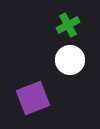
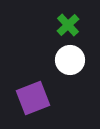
green cross: rotated 15 degrees counterclockwise
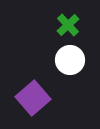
purple square: rotated 20 degrees counterclockwise
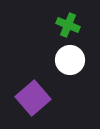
green cross: rotated 25 degrees counterclockwise
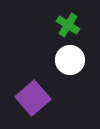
green cross: rotated 10 degrees clockwise
